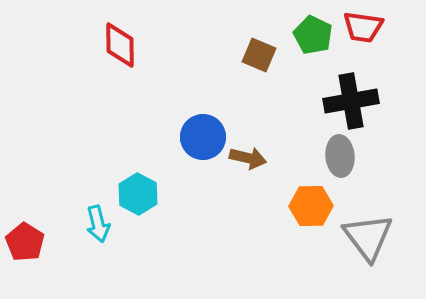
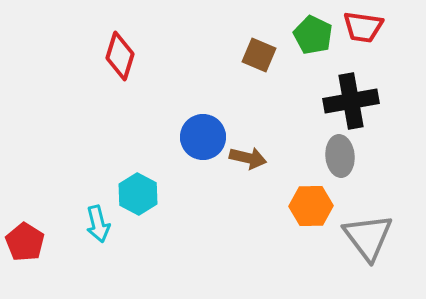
red diamond: moved 11 px down; rotated 18 degrees clockwise
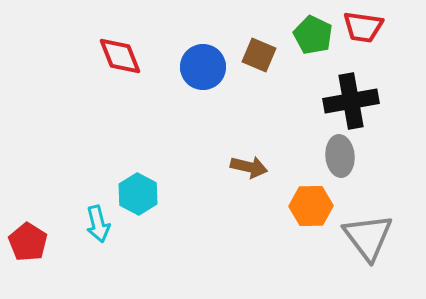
red diamond: rotated 39 degrees counterclockwise
blue circle: moved 70 px up
brown arrow: moved 1 px right, 9 px down
red pentagon: moved 3 px right
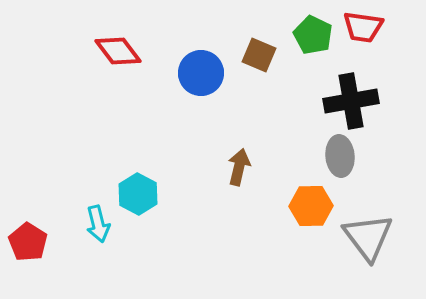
red diamond: moved 2 px left, 5 px up; rotated 15 degrees counterclockwise
blue circle: moved 2 px left, 6 px down
brown arrow: moved 10 px left; rotated 90 degrees counterclockwise
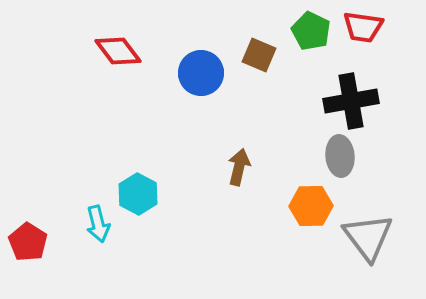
green pentagon: moved 2 px left, 4 px up
